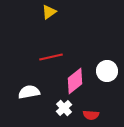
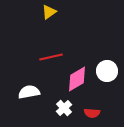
pink diamond: moved 2 px right, 2 px up; rotated 8 degrees clockwise
red semicircle: moved 1 px right, 2 px up
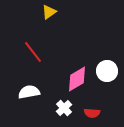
red line: moved 18 px left, 5 px up; rotated 65 degrees clockwise
